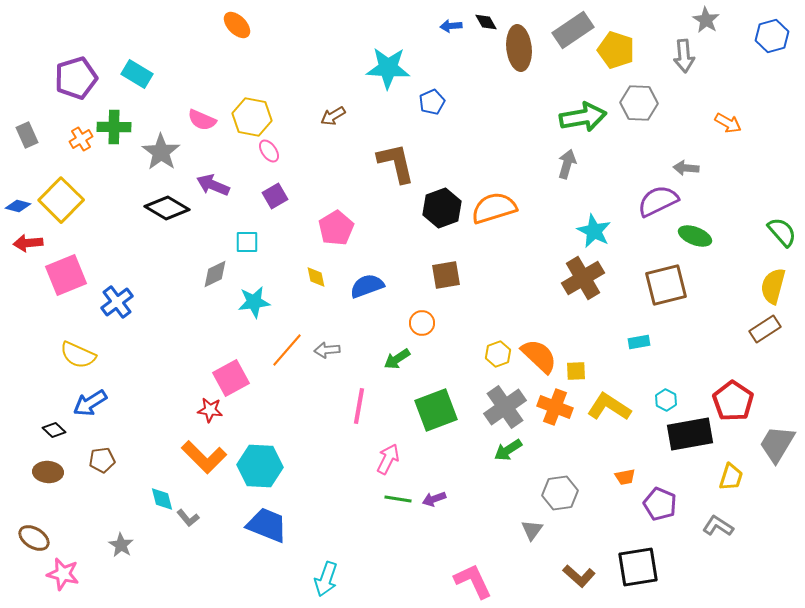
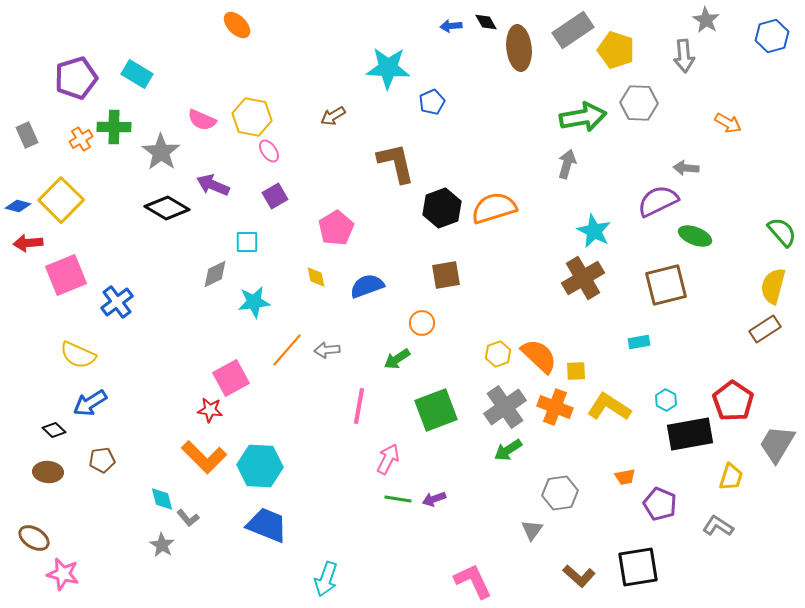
gray star at (121, 545): moved 41 px right
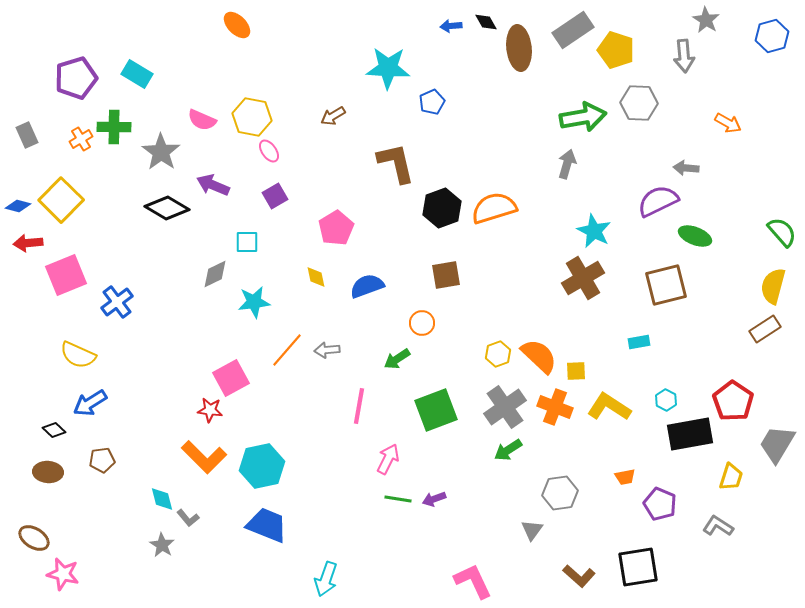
cyan hexagon at (260, 466): moved 2 px right; rotated 15 degrees counterclockwise
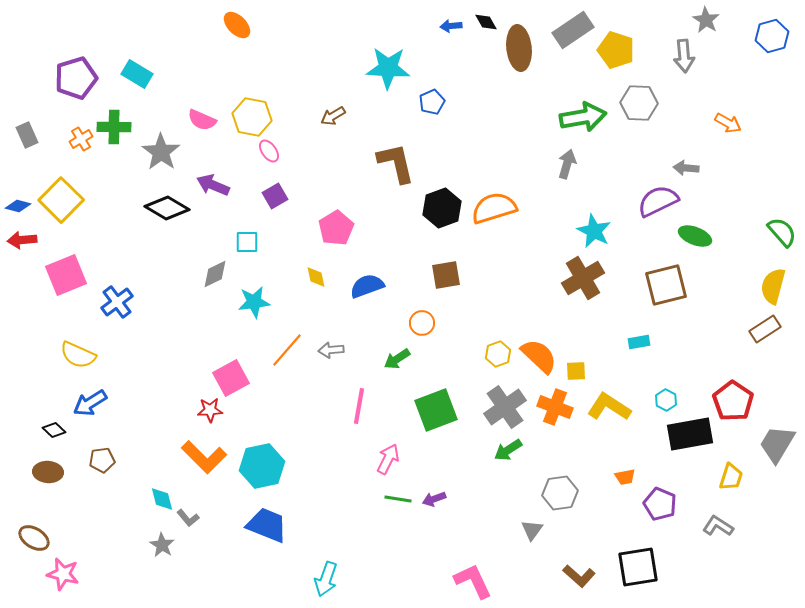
red arrow at (28, 243): moved 6 px left, 3 px up
gray arrow at (327, 350): moved 4 px right
red star at (210, 410): rotated 10 degrees counterclockwise
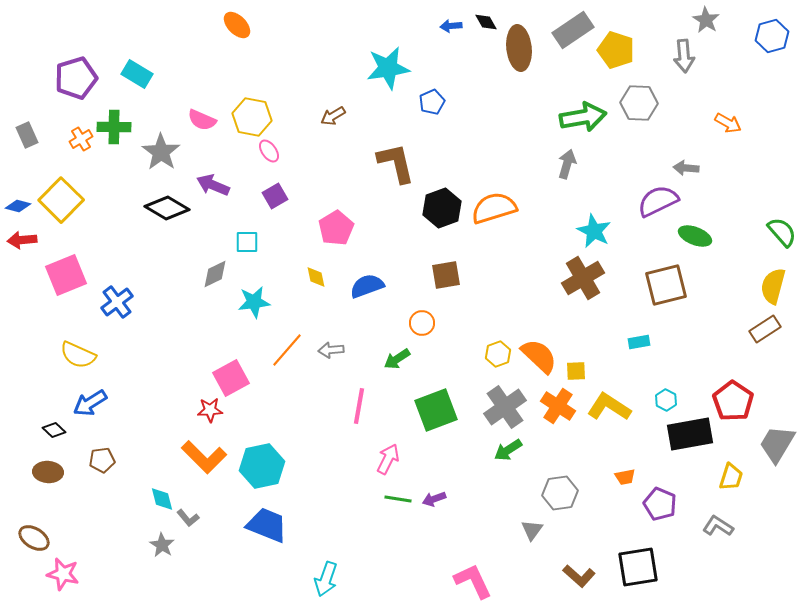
cyan star at (388, 68): rotated 12 degrees counterclockwise
orange cross at (555, 407): moved 3 px right, 1 px up; rotated 12 degrees clockwise
